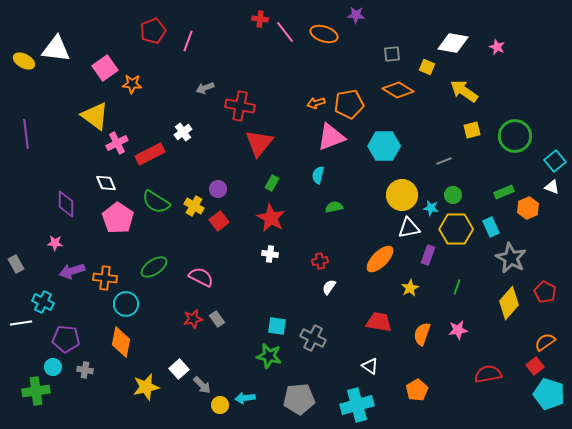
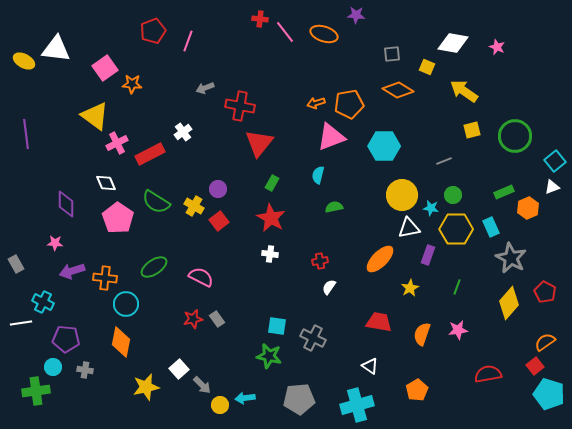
white triangle at (552, 187): rotated 42 degrees counterclockwise
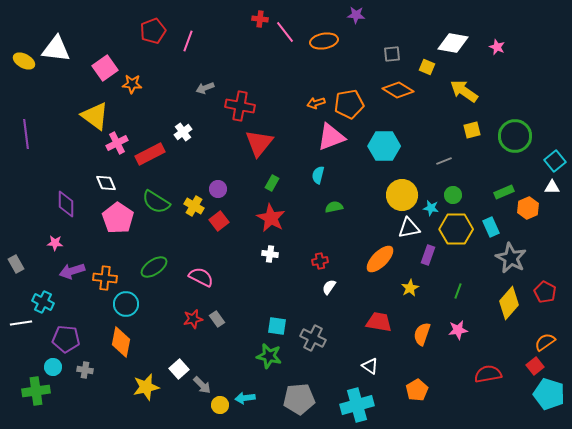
orange ellipse at (324, 34): moved 7 px down; rotated 28 degrees counterclockwise
white triangle at (552, 187): rotated 21 degrees clockwise
green line at (457, 287): moved 1 px right, 4 px down
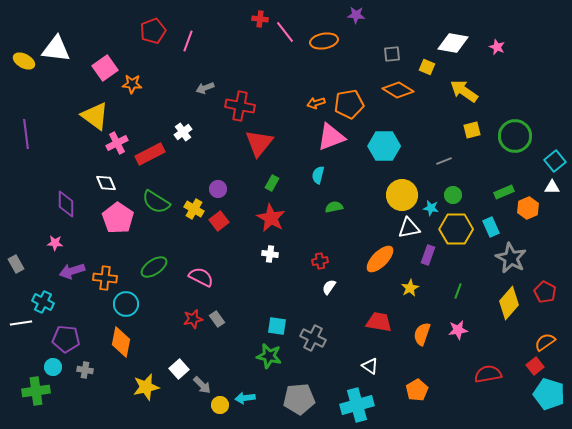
yellow cross at (194, 206): moved 3 px down
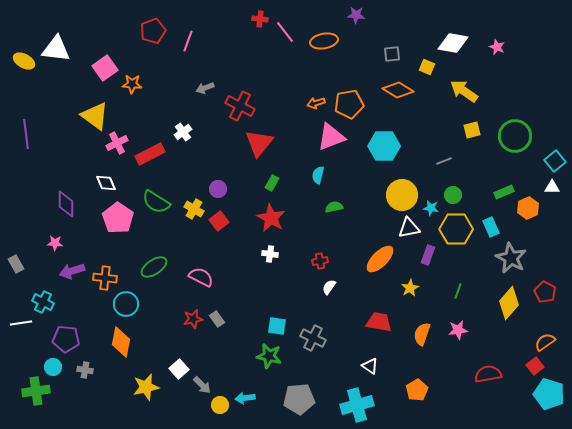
red cross at (240, 106): rotated 16 degrees clockwise
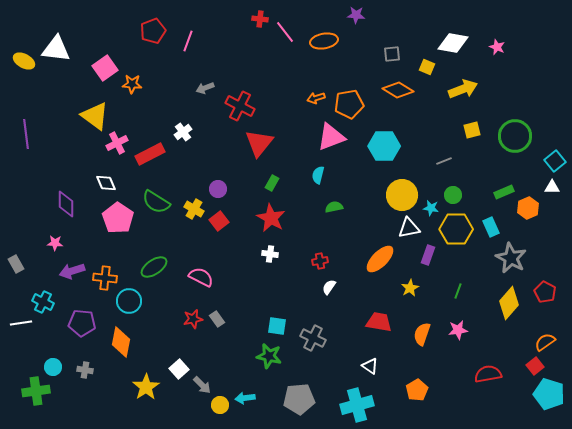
yellow arrow at (464, 91): moved 1 px left, 2 px up; rotated 124 degrees clockwise
orange arrow at (316, 103): moved 5 px up
cyan circle at (126, 304): moved 3 px right, 3 px up
purple pentagon at (66, 339): moved 16 px right, 16 px up
yellow star at (146, 387): rotated 20 degrees counterclockwise
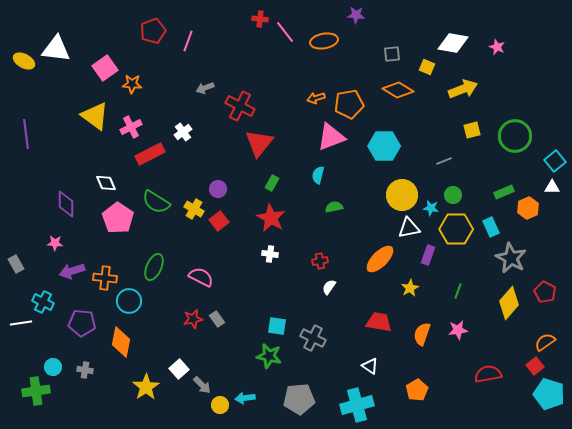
pink cross at (117, 143): moved 14 px right, 16 px up
green ellipse at (154, 267): rotated 32 degrees counterclockwise
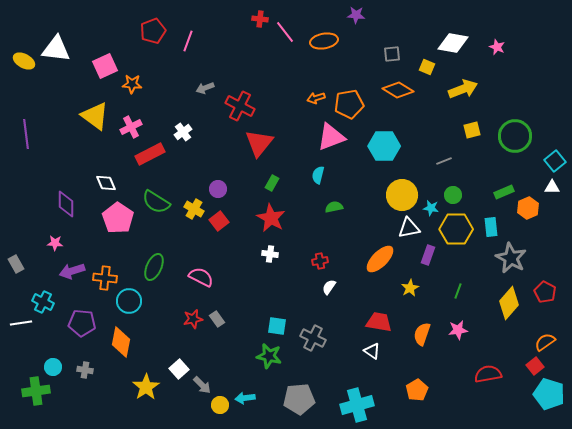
pink square at (105, 68): moved 2 px up; rotated 10 degrees clockwise
cyan rectangle at (491, 227): rotated 18 degrees clockwise
white triangle at (370, 366): moved 2 px right, 15 px up
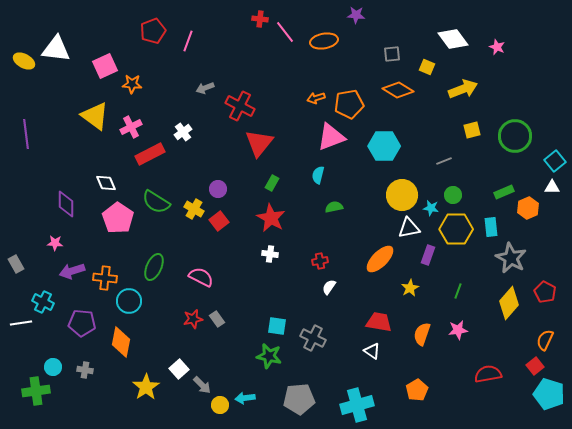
white diamond at (453, 43): moved 4 px up; rotated 44 degrees clockwise
orange semicircle at (545, 342): moved 2 px up; rotated 30 degrees counterclockwise
